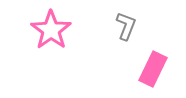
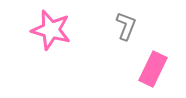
pink star: rotated 21 degrees counterclockwise
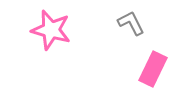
gray L-shape: moved 5 px right, 3 px up; rotated 48 degrees counterclockwise
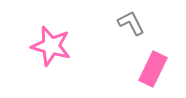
pink star: moved 16 px down
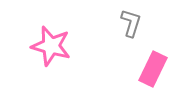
gray L-shape: rotated 44 degrees clockwise
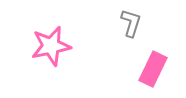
pink star: rotated 27 degrees counterclockwise
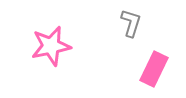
pink rectangle: moved 1 px right
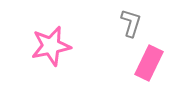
pink rectangle: moved 5 px left, 6 px up
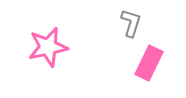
pink star: moved 3 px left, 1 px down
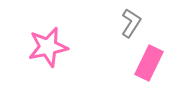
gray L-shape: rotated 16 degrees clockwise
